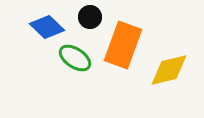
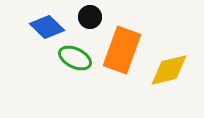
orange rectangle: moved 1 px left, 5 px down
green ellipse: rotated 8 degrees counterclockwise
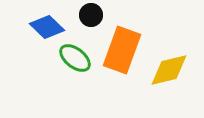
black circle: moved 1 px right, 2 px up
green ellipse: rotated 12 degrees clockwise
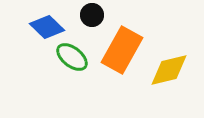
black circle: moved 1 px right
orange rectangle: rotated 9 degrees clockwise
green ellipse: moved 3 px left, 1 px up
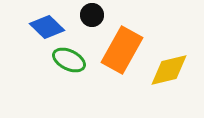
green ellipse: moved 3 px left, 3 px down; rotated 12 degrees counterclockwise
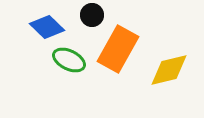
orange rectangle: moved 4 px left, 1 px up
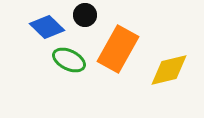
black circle: moved 7 px left
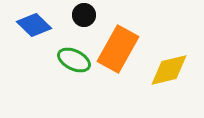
black circle: moved 1 px left
blue diamond: moved 13 px left, 2 px up
green ellipse: moved 5 px right
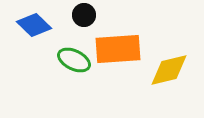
orange rectangle: rotated 57 degrees clockwise
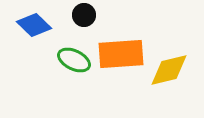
orange rectangle: moved 3 px right, 5 px down
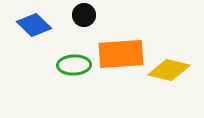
green ellipse: moved 5 px down; rotated 28 degrees counterclockwise
yellow diamond: rotated 27 degrees clockwise
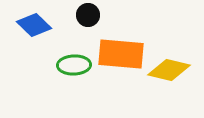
black circle: moved 4 px right
orange rectangle: rotated 9 degrees clockwise
